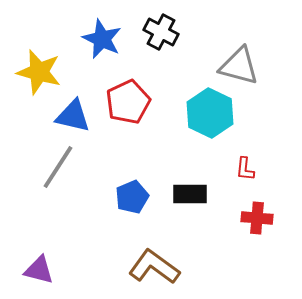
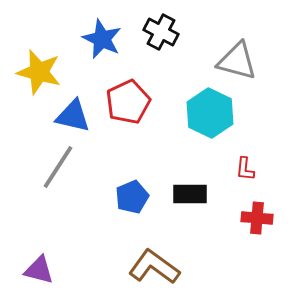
gray triangle: moved 2 px left, 5 px up
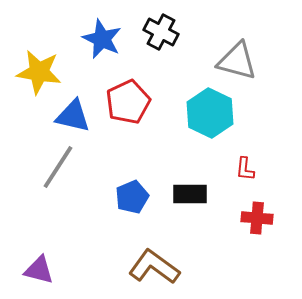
yellow star: rotated 6 degrees counterclockwise
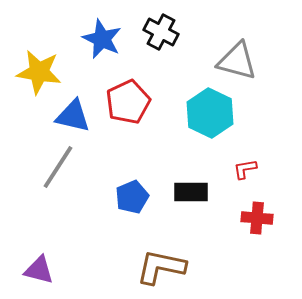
red L-shape: rotated 75 degrees clockwise
black rectangle: moved 1 px right, 2 px up
brown L-shape: moved 7 px right; rotated 24 degrees counterclockwise
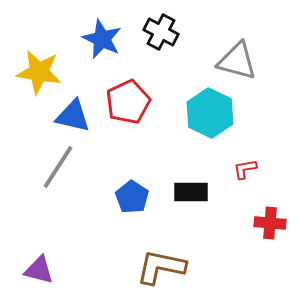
blue pentagon: rotated 16 degrees counterclockwise
red cross: moved 13 px right, 5 px down
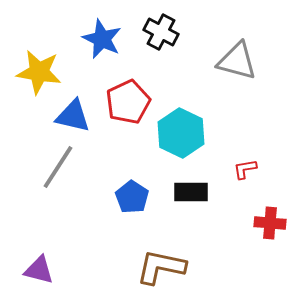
cyan hexagon: moved 29 px left, 20 px down
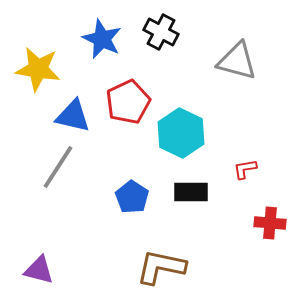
yellow star: moved 1 px left, 3 px up
